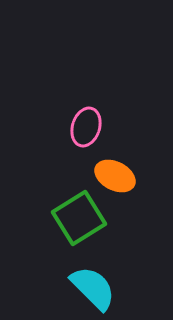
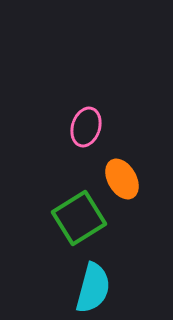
orange ellipse: moved 7 px right, 3 px down; rotated 33 degrees clockwise
cyan semicircle: rotated 60 degrees clockwise
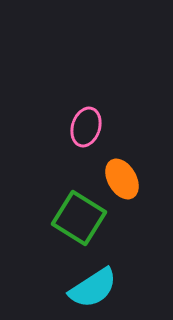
green square: rotated 26 degrees counterclockwise
cyan semicircle: rotated 42 degrees clockwise
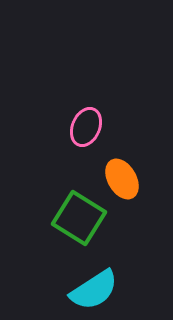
pink ellipse: rotated 6 degrees clockwise
cyan semicircle: moved 1 px right, 2 px down
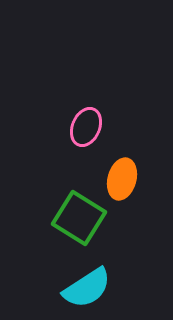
orange ellipse: rotated 45 degrees clockwise
cyan semicircle: moved 7 px left, 2 px up
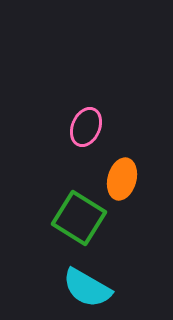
cyan semicircle: rotated 63 degrees clockwise
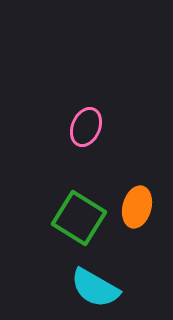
orange ellipse: moved 15 px right, 28 px down
cyan semicircle: moved 8 px right
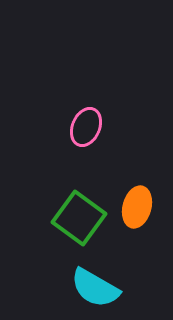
green square: rotated 4 degrees clockwise
